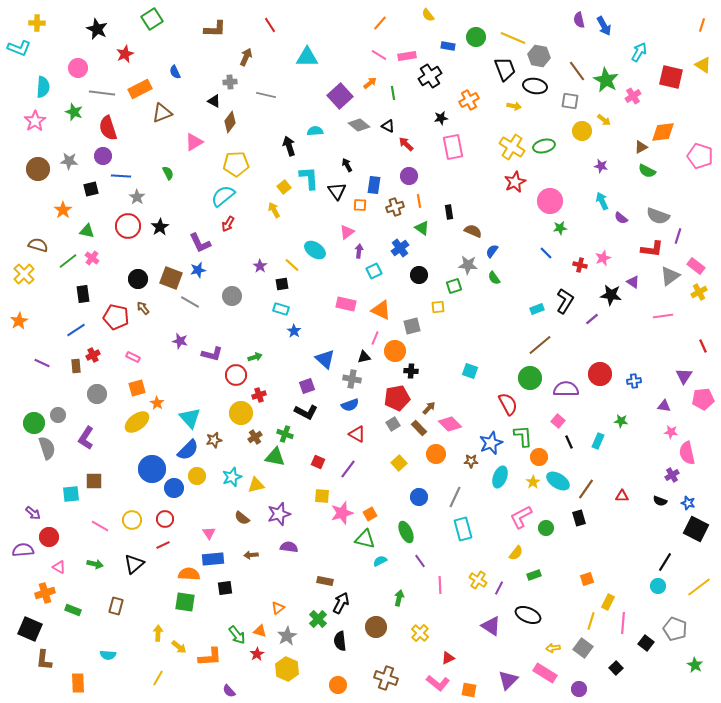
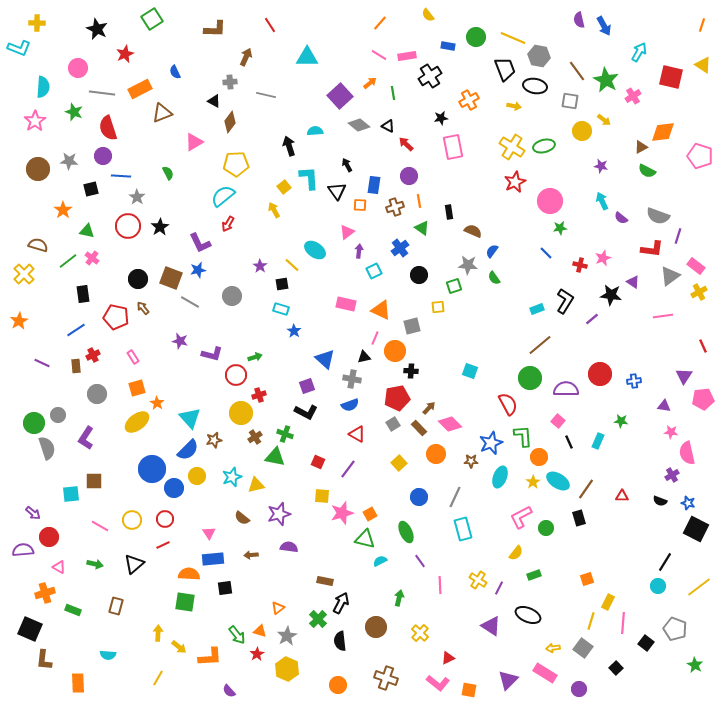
pink rectangle at (133, 357): rotated 32 degrees clockwise
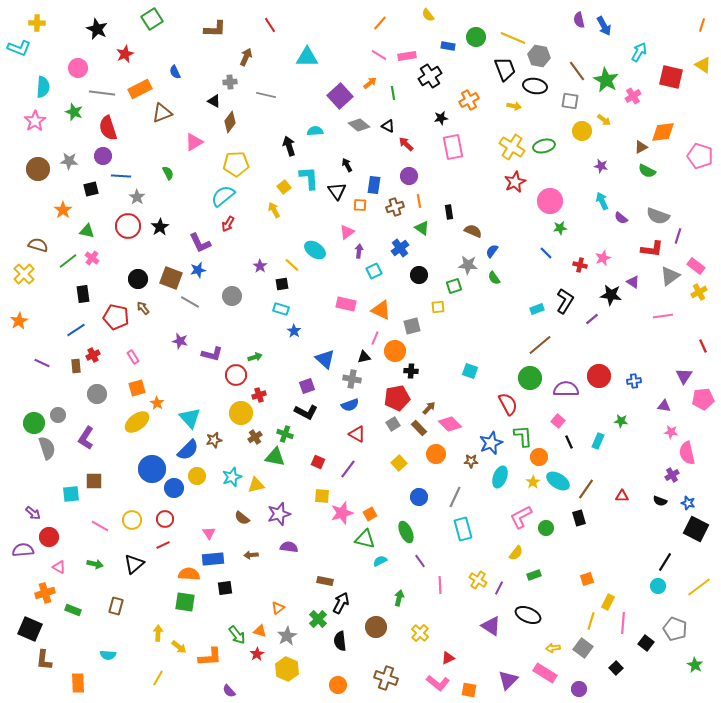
red circle at (600, 374): moved 1 px left, 2 px down
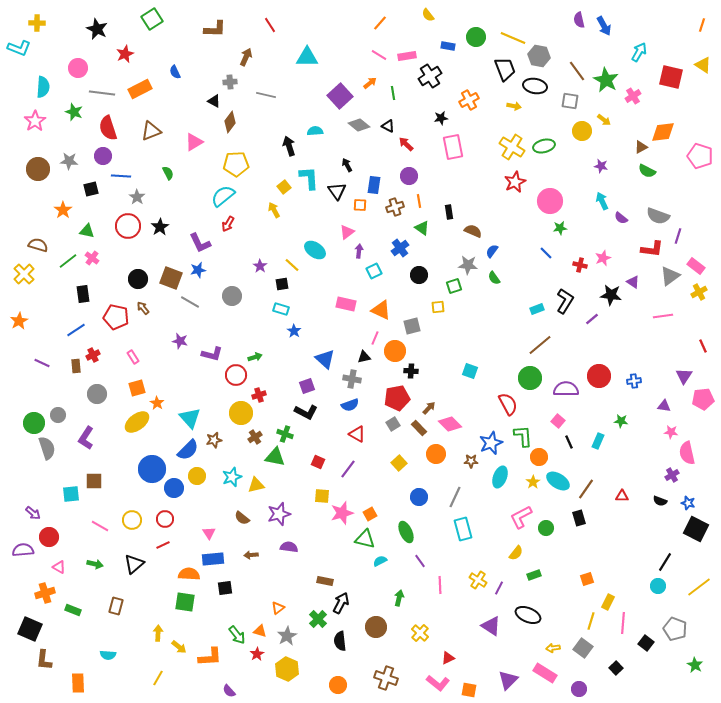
brown triangle at (162, 113): moved 11 px left, 18 px down
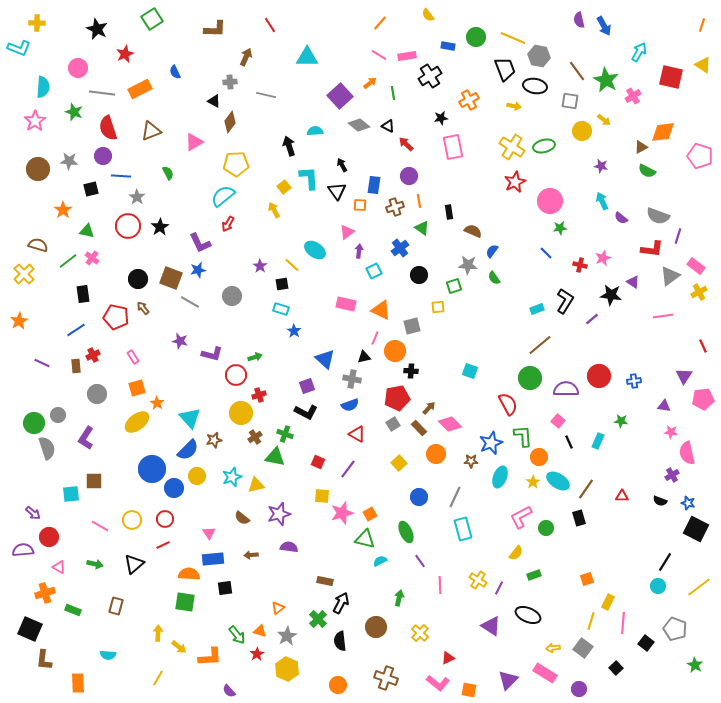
black arrow at (347, 165): moved 5 px left
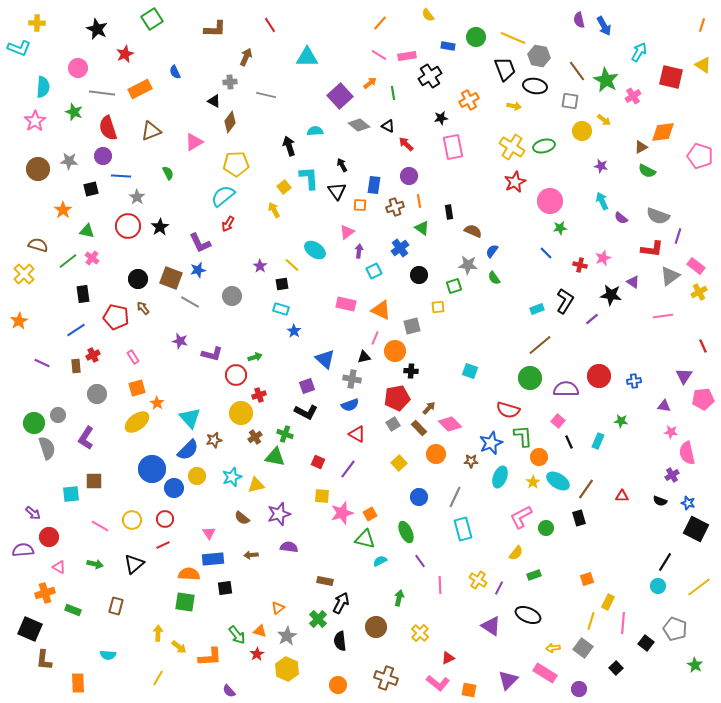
red semicircle at (508, 404): moved 6 px down; rotated 135 degrees clockwise
